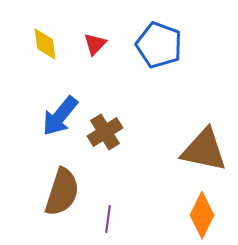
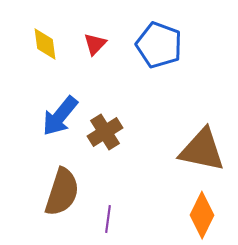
brown triangle: moved 2 px left
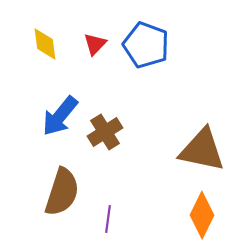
blue pentagon: moved 13 px left
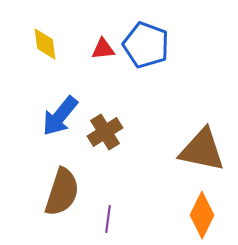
red triangle: moved 8 px right, 5 px down; rotated 40 degrees clockwise
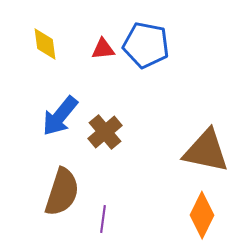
blue pentagon: rotated 9 degrees counterclockwise
brown cross: rotated 8 degrees counterclockwise
brown triangle: moved 4 px right, 1 px down
purple line: moved 5 px left
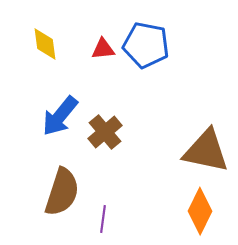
orange diamond: moved 2 px left, 4 px up
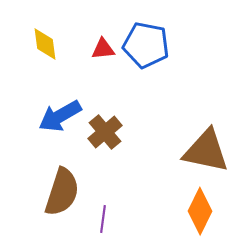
blue arrow: rotated 21 degrees clockwise
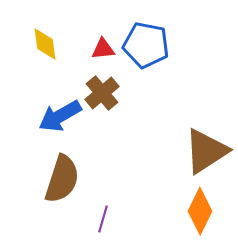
brown cross: moved 3 px left, 39 px up
brown triangle: rotated 45 degrees counterclockwise
brown semicircle: moved 13 px up
purple line: rotated 8 degrees clockwise
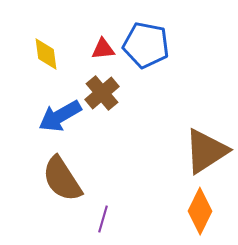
yellow diamond: moved 1 px right, 10 px down
brown semicircle: rotated 129 degrees clockwise
